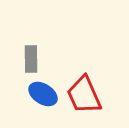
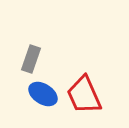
gray rectangle: rotated 20 degrees clockwise
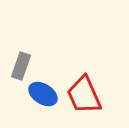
gray rectangle: moved 10 px left, 7 px down
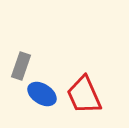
blue ellipse: moved 1 px left
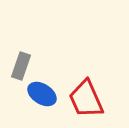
red trapezoid: moved 2 px right, 4 px down
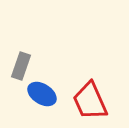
red trapezoid: moved 4 px right, 2 px down
